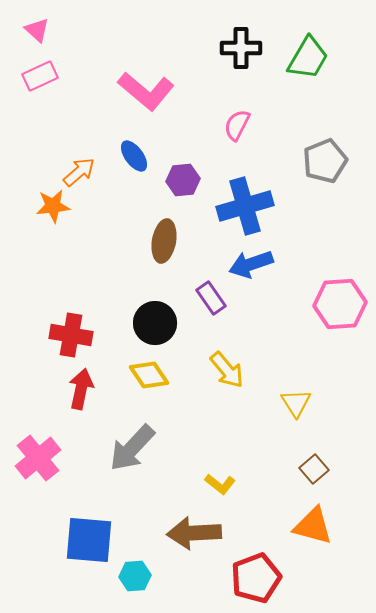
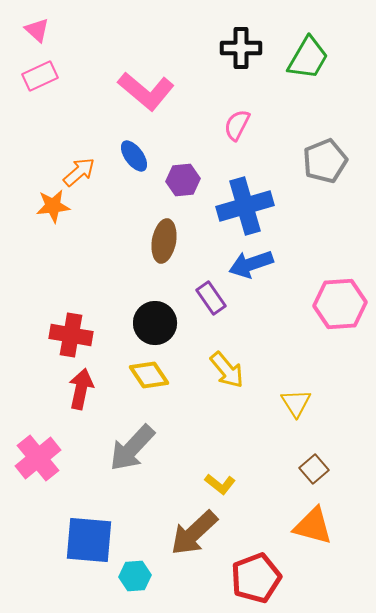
brown arrow: rotated 40 degrees counterclockwise
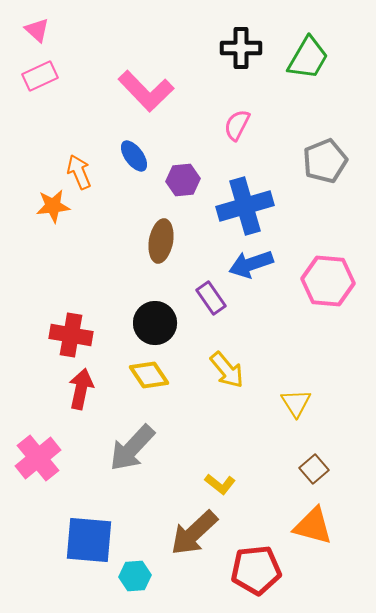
pink L-shape: rotated 6 degrees clockwise
orange arrow: rotated 72 degrees counterclockwise
brown ellipse: moved 3 px left
pink hexagon: moved 12 px left, 23 px up; rotated 9 degrees clockwise
red pentagon: moved 8 px up; rotated 15 degrees clockwise
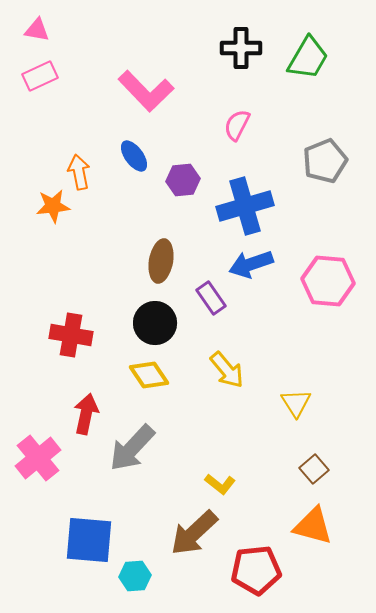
pink triangle: rotated 32 degrees counterclockwise
orange arrow: rotated 12 degrees clockwise
brown ellipse: moved 20 px down
red arrow: moved 5 px right, 25 px down
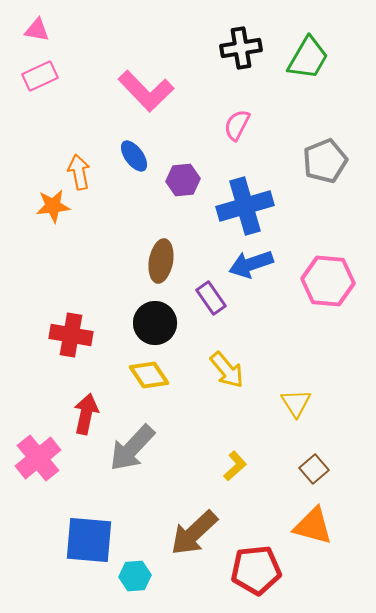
black cross: rotated 9 degrees counterclockwise
yellow L-shape: moved 15 px right, 18 px up; rotated 80 degrees counterclockwise
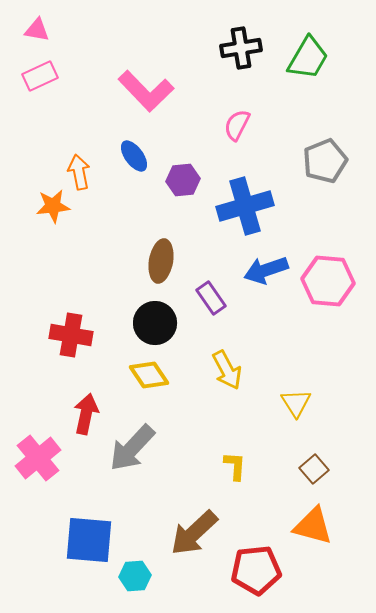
blue arrow: moved 15 px right, 6 px down
yellow arrow: rotated 12 degrees clockwise
yellow L-shape: rotated 44 degrees counterclockwise
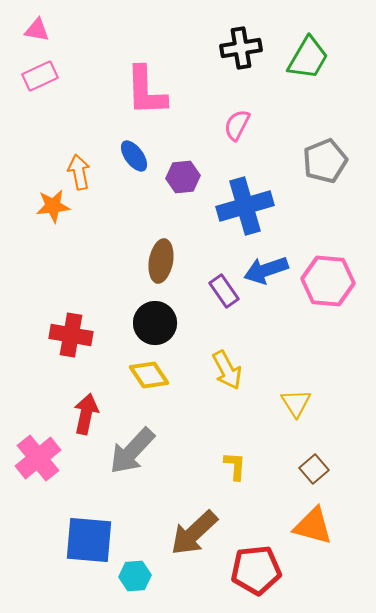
pink L-shape: rotated 42 degrees clockwise
purple hexagon: moved 3 px up
purple rectangle: moved 13 px right, 7 px up
gray arrow: moved 3 px down
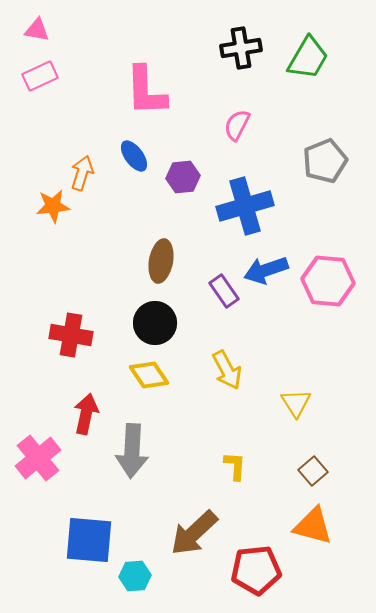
orange arrow: moved 3 px right, 1 px down; rotated 28 degrees clockwise
gray arrow: rotated 40 degrees counterclockwise
brown square: moved 1 px left, 2 px down
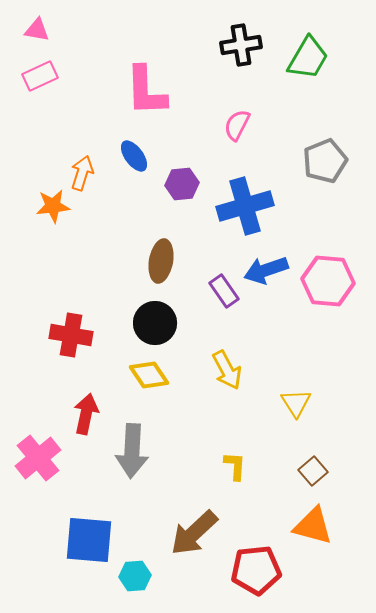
black cross: moved 3 px up
purple hexagon: moved 1 px left, 7 px down
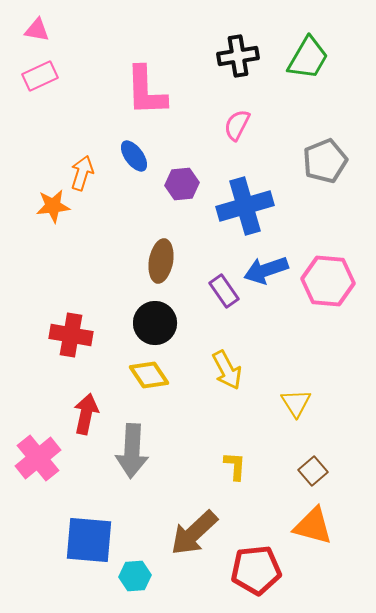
black cross: moved 3 px left, 11 px down
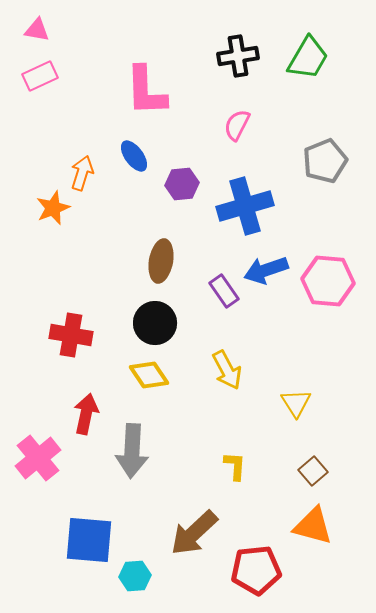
orange star: moved 2 px down; rotated 16 degrees counterclockwise
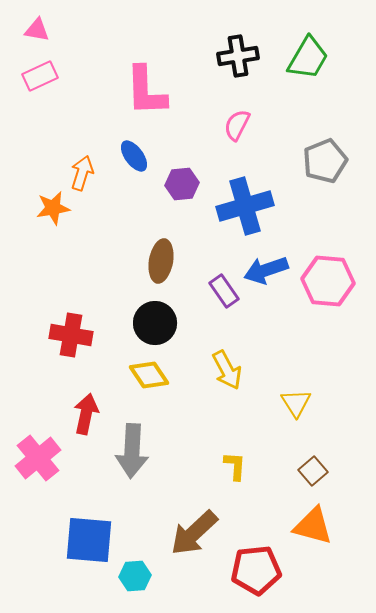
orange star: rotated 12 degrees clockwise
